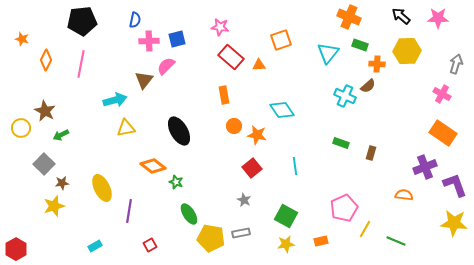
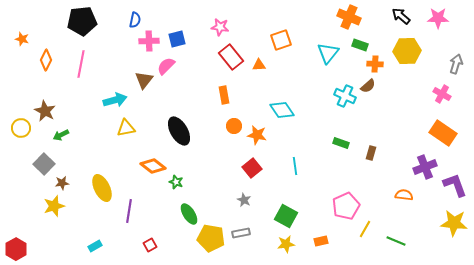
red rectangle at (231, 57): rotated 10 degrees clockwise
orange cross at (377, 64): moved 2 px left
pink pentagon at (344, 208): moved 2 px right, 2 px up
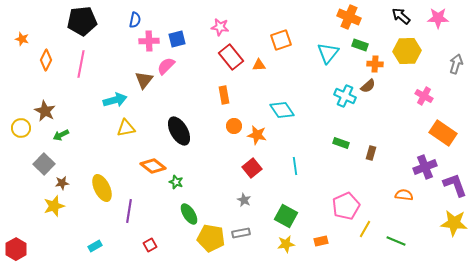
pink cross at (442, 94): moved 18 px left, 2 px down
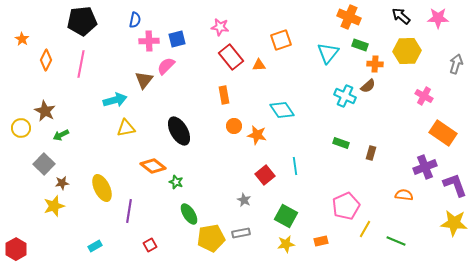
orange star at (22, 39): rotated 16 degrees clockwise
red square at (252, 168): moved 13 px right, 7 px down
yellow pentagon at (211, 238): rotated 20 degrees counterclockwise
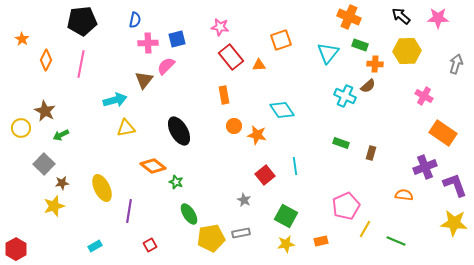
pink cross at (149, 41): moved 1 px left, 2 px down
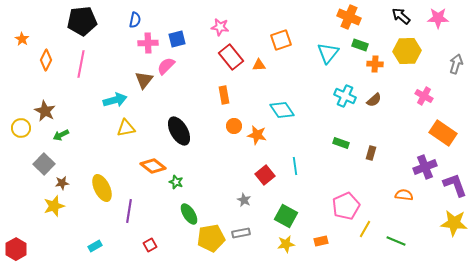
brown semicircle at (368, 86): moved 6 px right, 14 px down
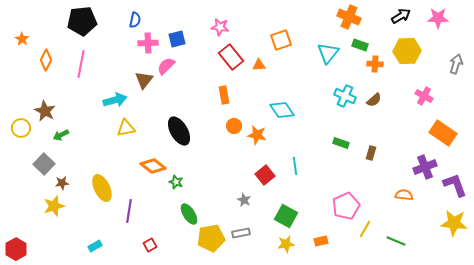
black arrow at (401, 16): rotated 108 degrees clockwise
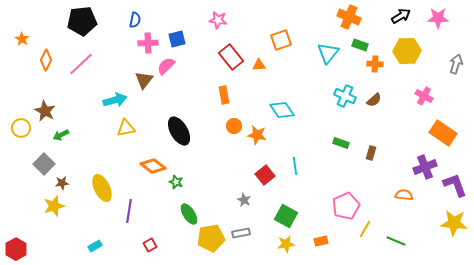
pink star at (220, 27): moved 2 px left, 7 px up
pink line at (81, 64): rotated 36 degrees clockwise
